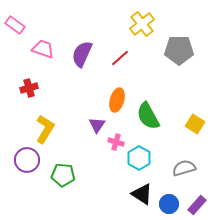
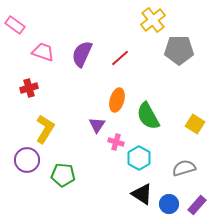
yellow cross: moved 11 px right, 4 px up
pink trapezoid: moved 3 px down
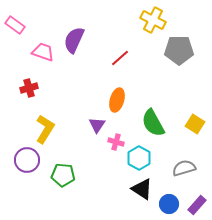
yellow cross: rotated 25 degrees counterclockwise
purple semicircle: moved 8 px left, 14 px up
green semicircle: moved 5 px right, 7 px down
black triangle: moved 5 px up
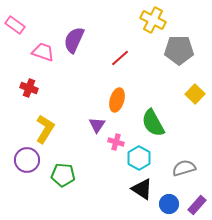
red cross: rotated 36 degrees clockwise
yellow square: moved 30 px up; rotated 12 degrees clockwise
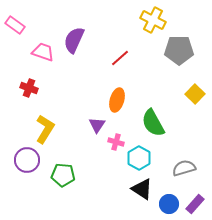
purple rectangle: moved 2 px left, 1 px up
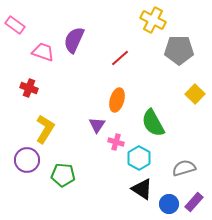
purple rectangle: moved 1 px left, 2 px up
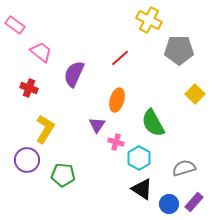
yellow cross: moved 4 px left
purple semicircle: moved 34 px down
pink trapezoid: moved 2 px left; rotated 20 degrees clockwise
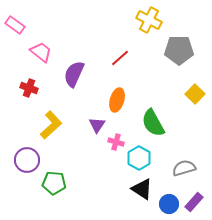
yellow L-shape: moved 6 px right, 4 px up; rotated 16 degrees clockwise
green pentagon: moved 9 px left, 8 px down
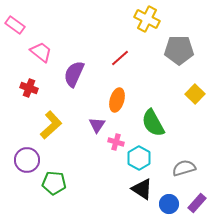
yellow cross: moved 2 px left, 1 px up
purple rectangle: moved 3 px right, 1 px down
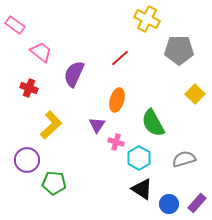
gray semicircle: moved 9 px up
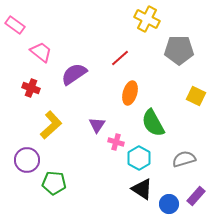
purple semicircle: rotated 32 degrees clockwise
red cross: moved 2 px right
yellow square: moved 1 px right, 2 px down; rotated 18 degrees counterclockwise
orange ellipse: moved 13 px right, 7 px up
purple rectangle: moved 1 px left, 7 px up
